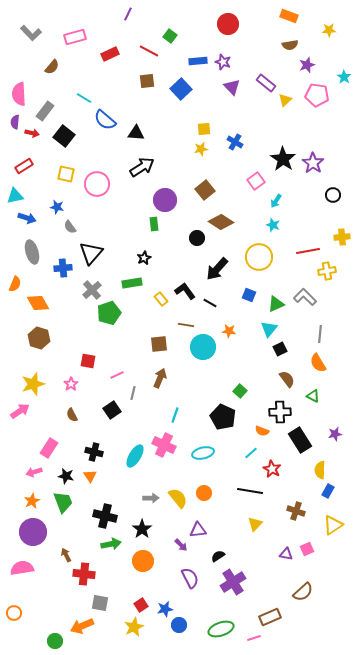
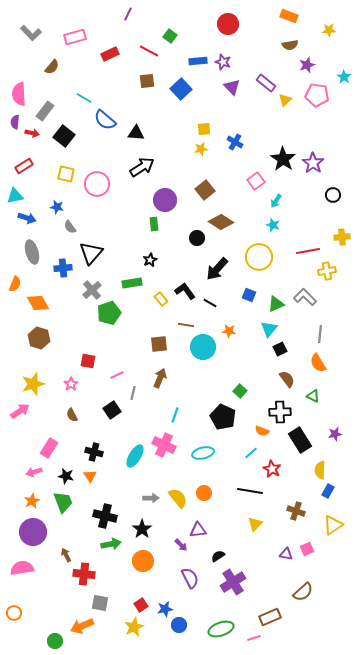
black star at (144, 258): moved 6 px right, 2 px down
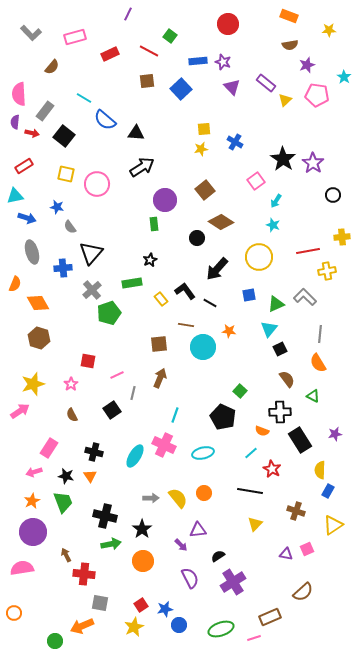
blue square at (249, 295): rotated 32 degrees counterclockwise
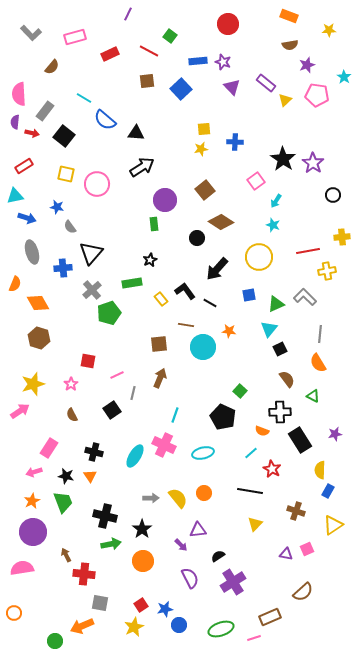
blue cross at (235, 142): rotated 28 degrees counterclockwise
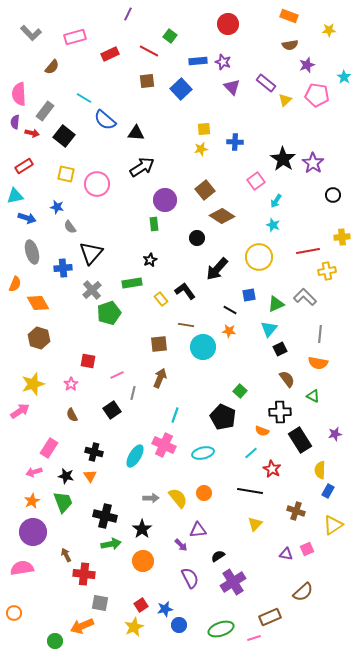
brown diamond at (221, 222): moved 1 px right, 6 px up
black line at (210, 303): moved 20 px right, 7 px down
orange semicircle at (318, 363): rotated 48 degrees counterclockwise
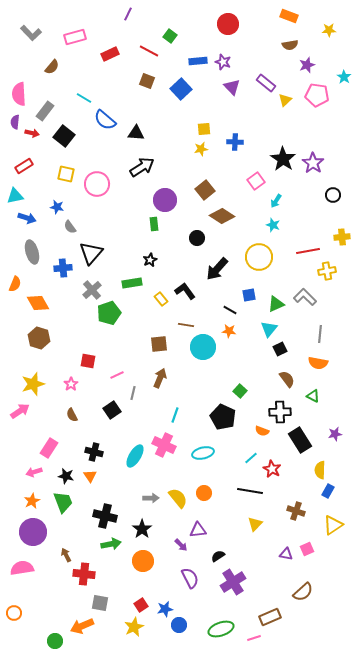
brown square at (147, 81): rotated 28 degrees clockwise
cyan line at (251, 453): moved 5 px down
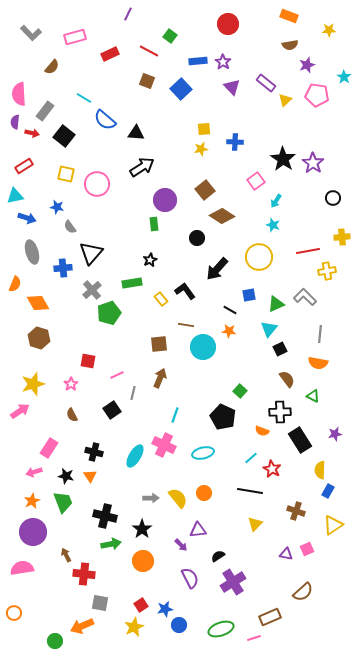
purple star at (223, 62): rotated 14 degrees clockwise
black circle at (333, 195): moved 3 px down
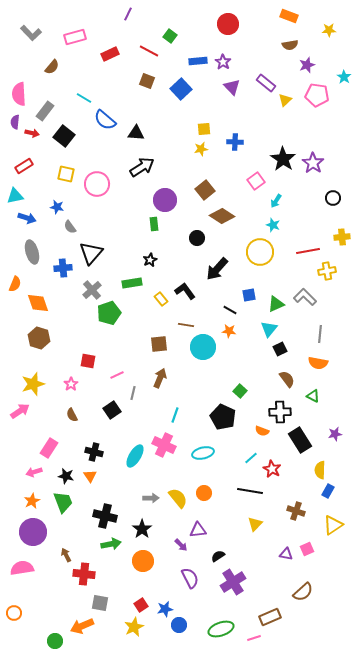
yellow circle at (259, 257): moved 1 px right, 5 px up
orange diamond at (38, 303): rotated 10 degrees clockwise
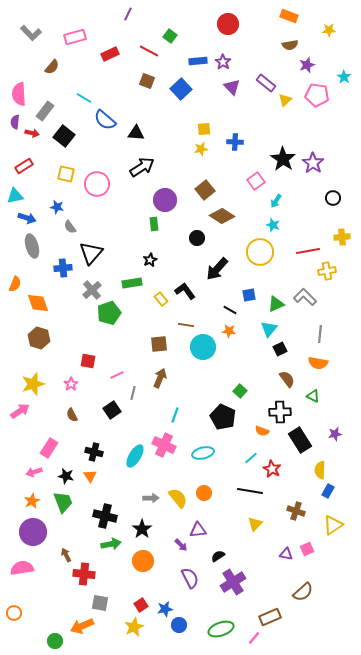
gray ellipse at (32, 252): moved 6 px up
pink line at (254, 638): rotated 32 degrees counterclockwise
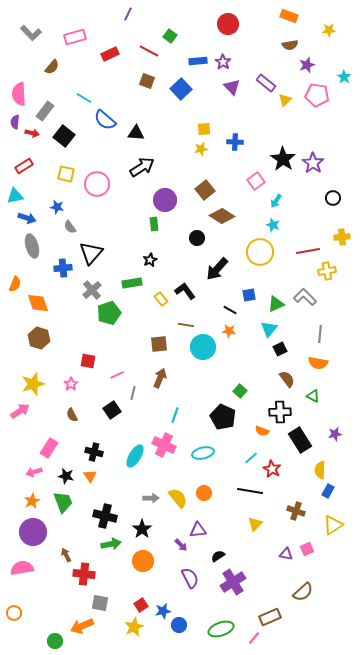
blue star at (165, 609): moved 2 px left, 2 px down
